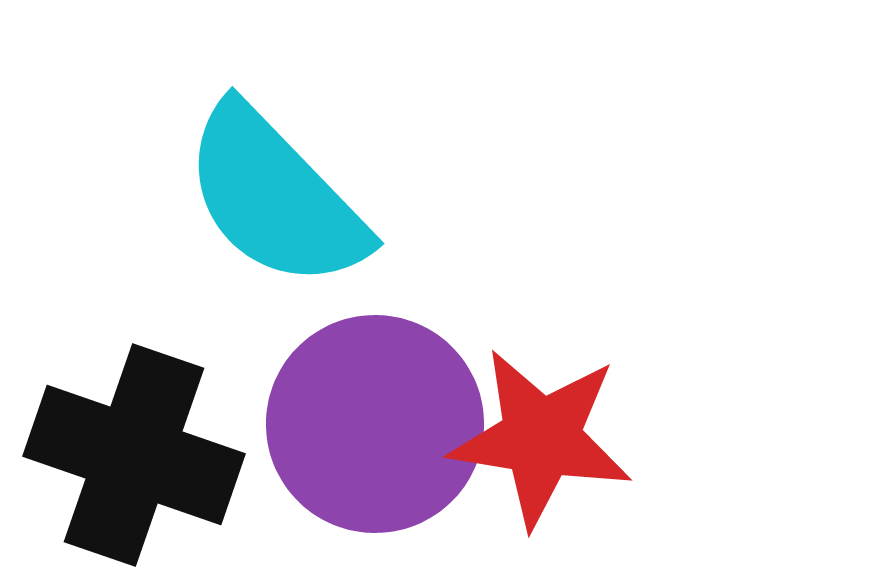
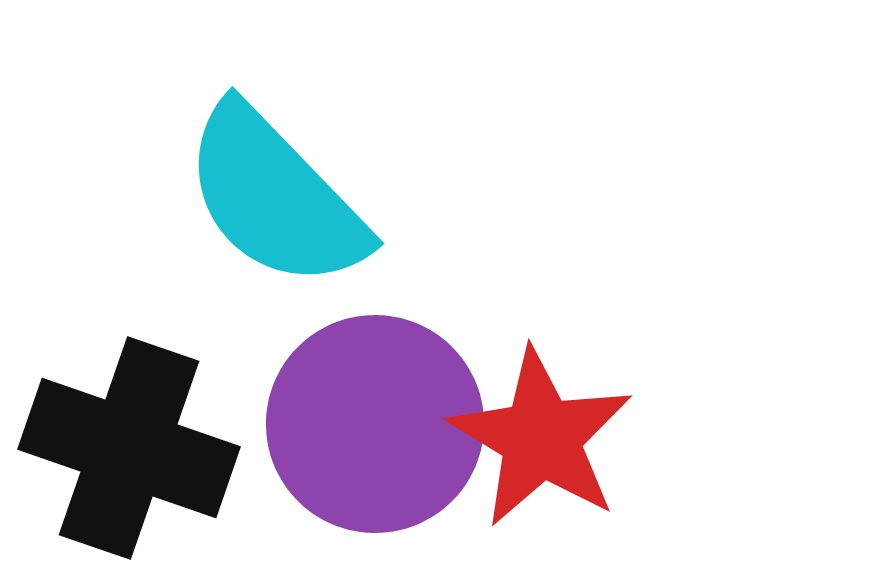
red star: rotated 22 degrees clockwise
black cross: moved 5 px left, 7 px up
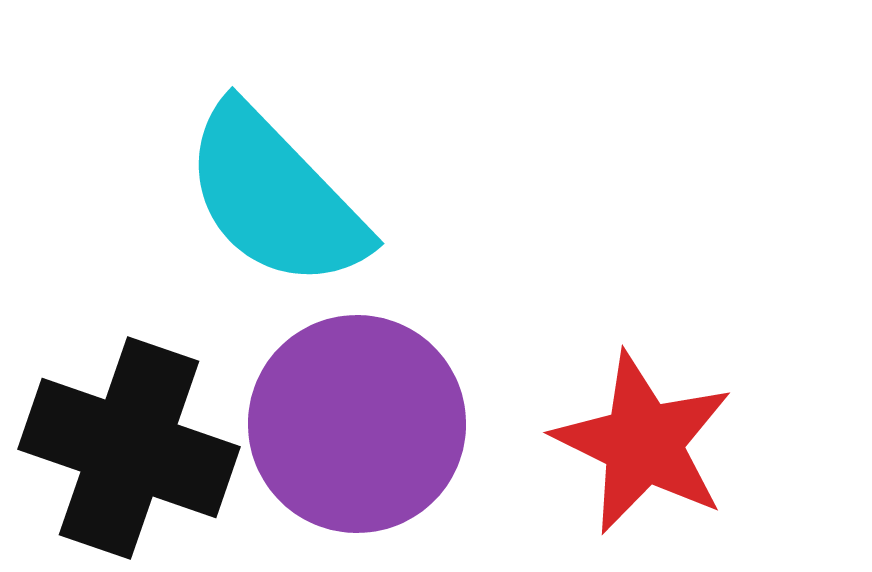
purple circle: moved 18 px left
red star: moved 102 px right, 5 px down; rotated 5 degrees counterclockwise
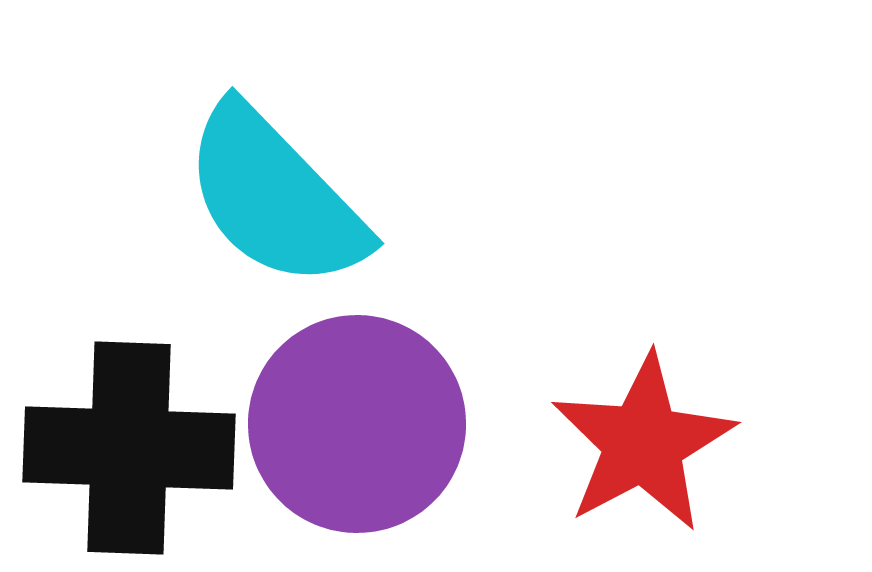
red star: rotated 18 degrees clockwise
black cross: rotated 17 degrees counterclockwise
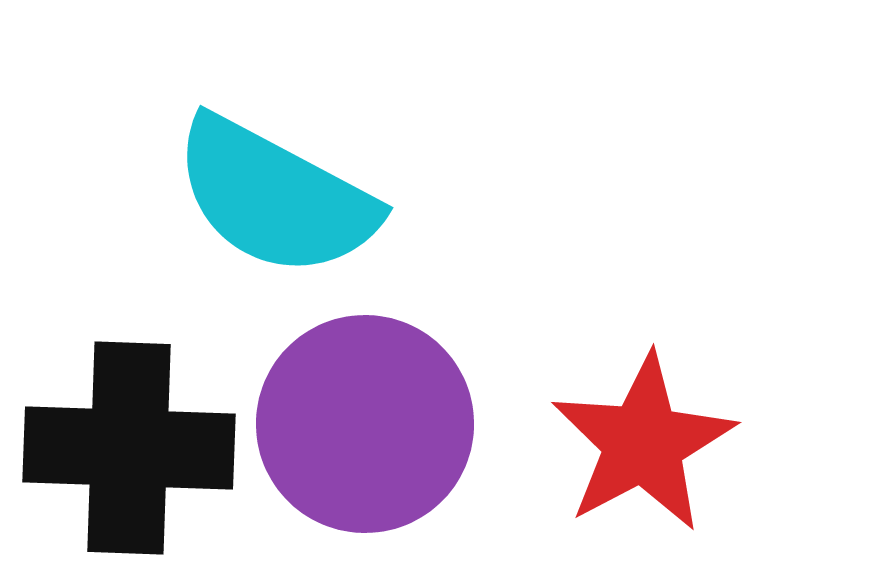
cyan semicircle: rotated 18 degrees counterclockwise
purple circle: moved 8 px right
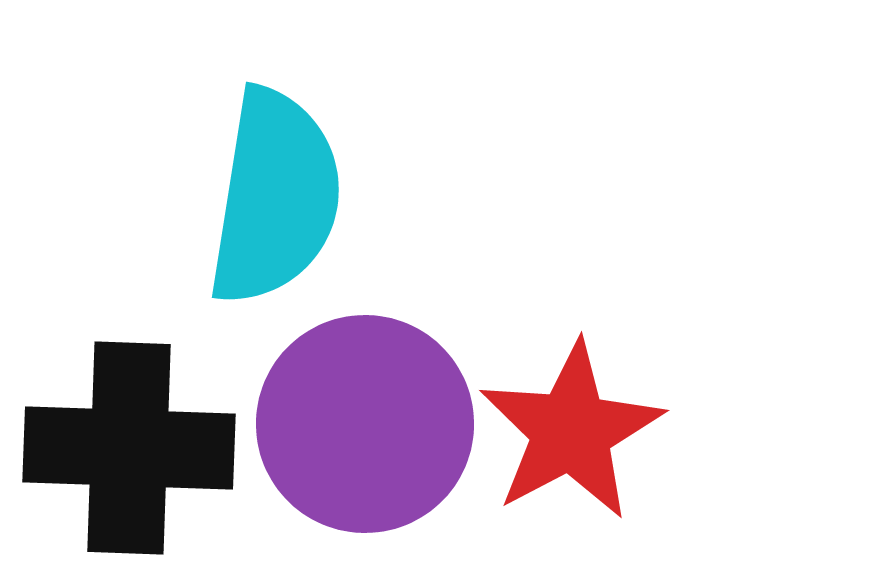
cyan semicircle: rotated 109 degrees counterclockwise
red star: moved 72 px left, 12 px up
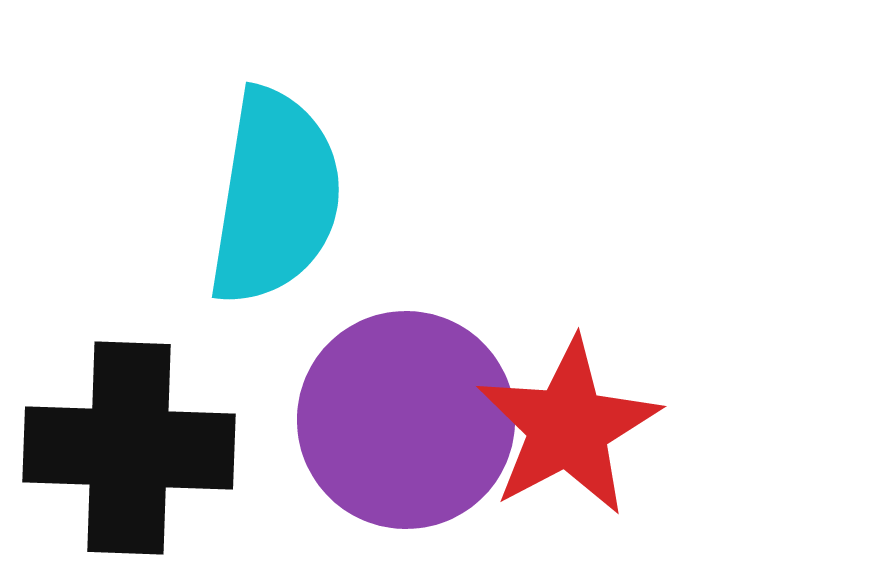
purple circle: moved 41 px right, 4 px up
red star: moved 3 px left, 4 px up
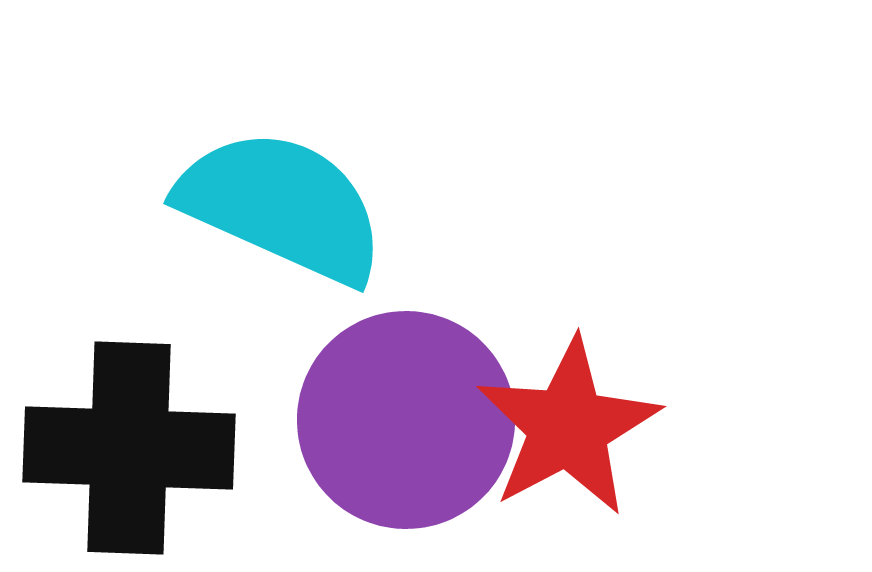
cyan semicircle: moved 7 px right, 9 px down; rotated 75 degrees counterclockwise
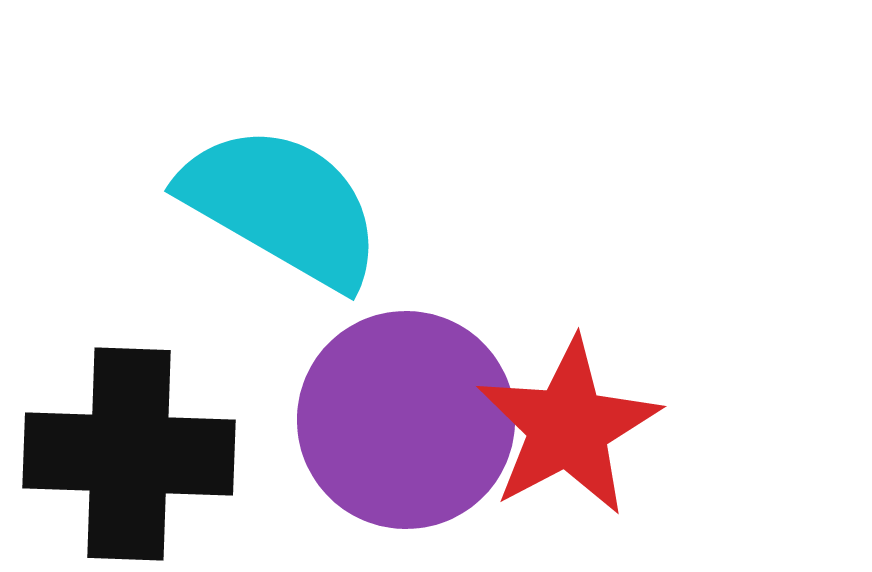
cyan semicircle: rotated 6 degrees clockwise
black cross: moved 6 px down
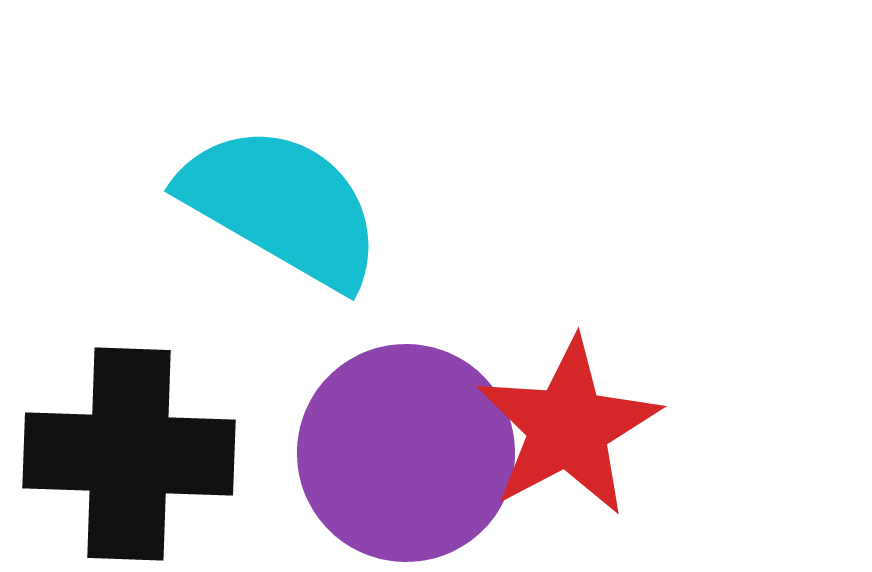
purple circle: moved 33 px down
